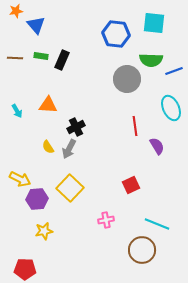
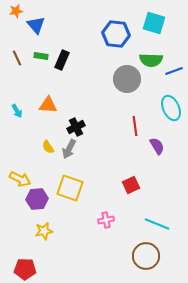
cyan square: rotated 10 degrees clockwise
brown line: moved 2 px right; rotated 63 degrees clockwise
yellow square: rotated 24 degrees counterclockwise
brown circle: moved 4 px right, 6 px down
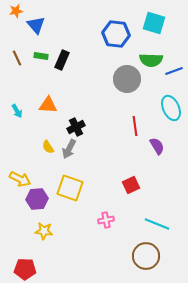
yellow star: rotated 18 degrees clockwise
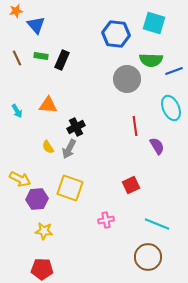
brown circle: moved 2 px right, 1 px down
red pentagon: moved 17 px right
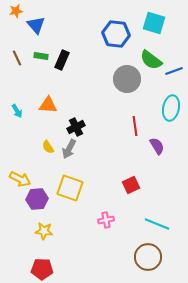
green semicircle: rotated 35 degrees clockwise
cyan ellipse: rotated 35 degrees clockwise
